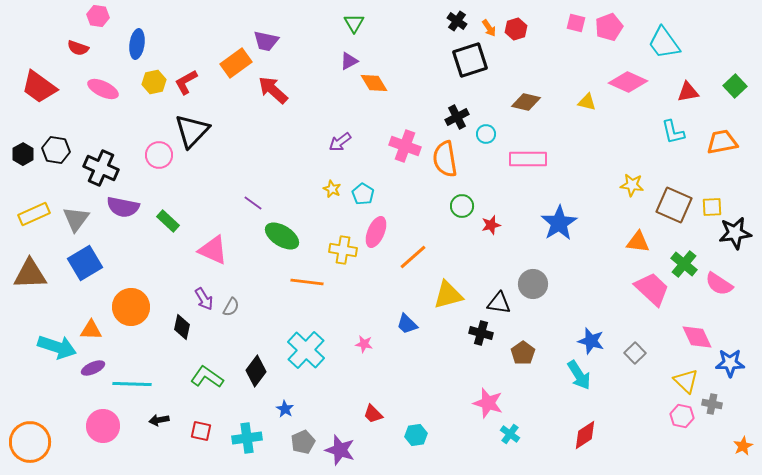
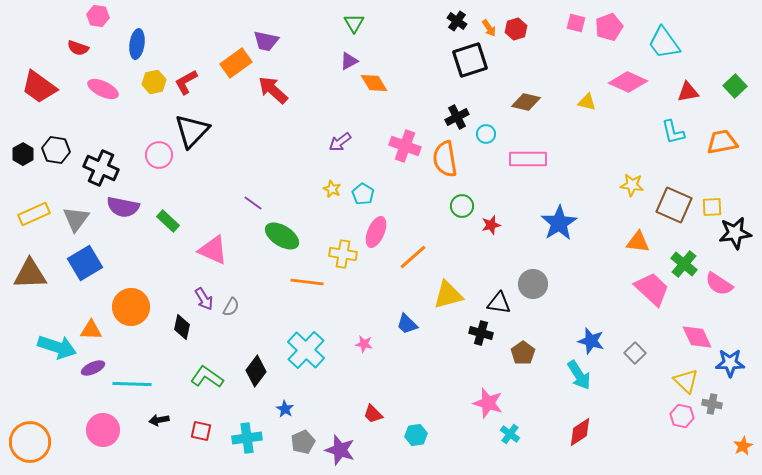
yellow cross at (343, 250): moved 4 px down
pink circle at (103, 426): moved 4 px down
red diamond at (585, 435): moved 5 px left, 3 px up
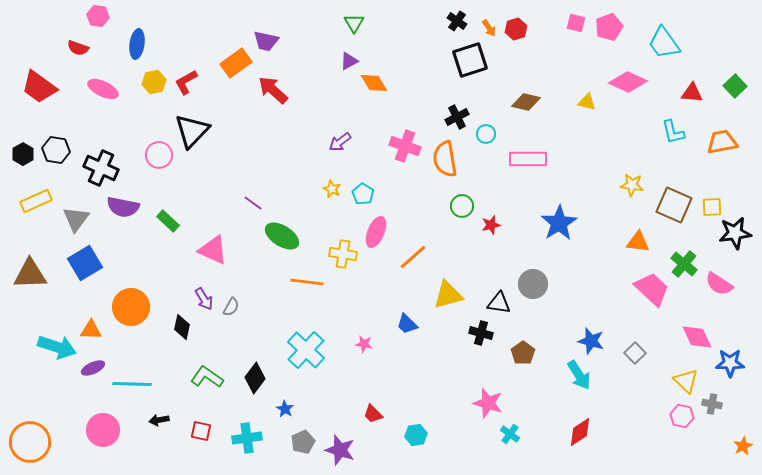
red triangle at (688, 92): moved 4 px right, 1 px down; rotated 15 degrees clockwise
yellow rectangle at (34, 214): moved 2 px right, 13 px up
black diamond at (256, 371): moved 1 px left, 7 px down
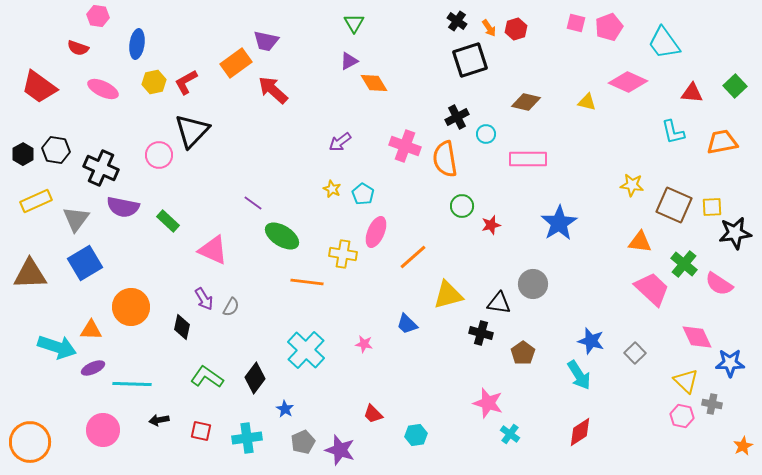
orange triangle at (638, 242): moved 2 px right
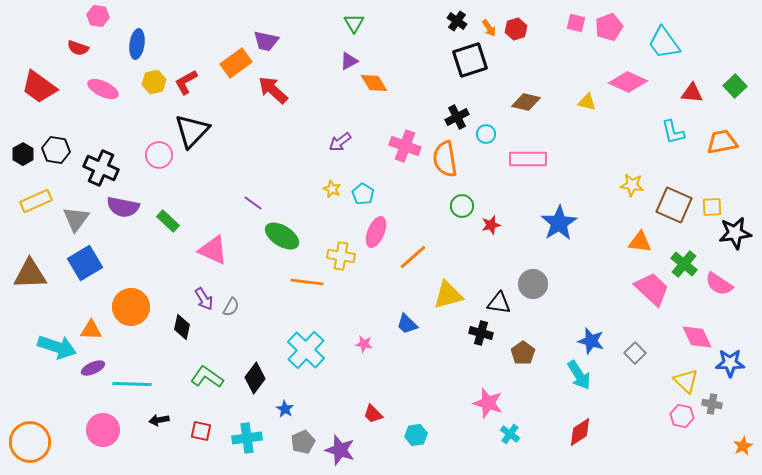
yellow cross at (343, 254): moved 2 px left, 2 px down
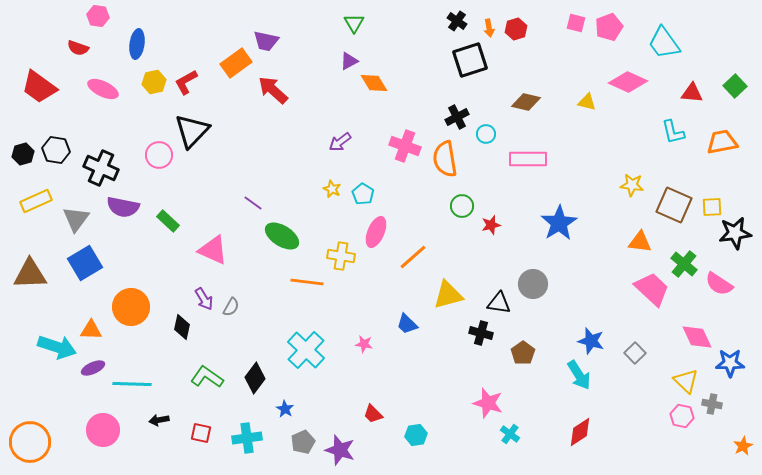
orange arrow at (489, 28): rotated 24 degrees clockwise
black hexagon at (23, 154): rotated 15 degrees clockwise
red square at (201, 431): moved 2 px down
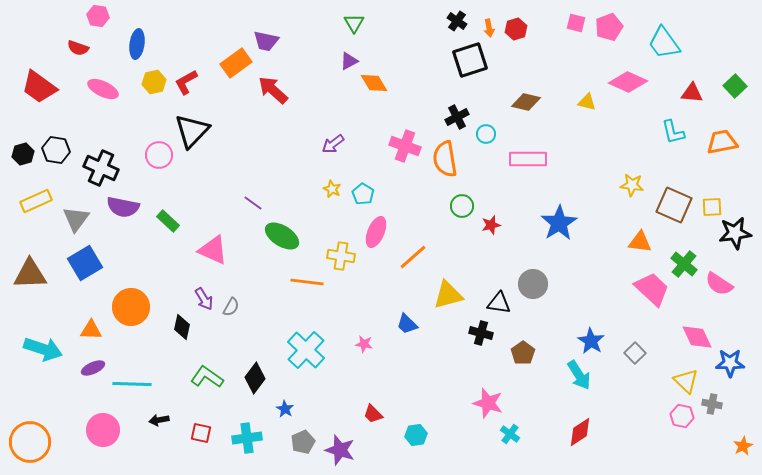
purple arrow at (340, 142): moved 7 px left, 2 px down
blue star at (591, 341): rotated 16 degrees clockwise
cyan arrow at (57, 347): moved 14 px left, 2 px down
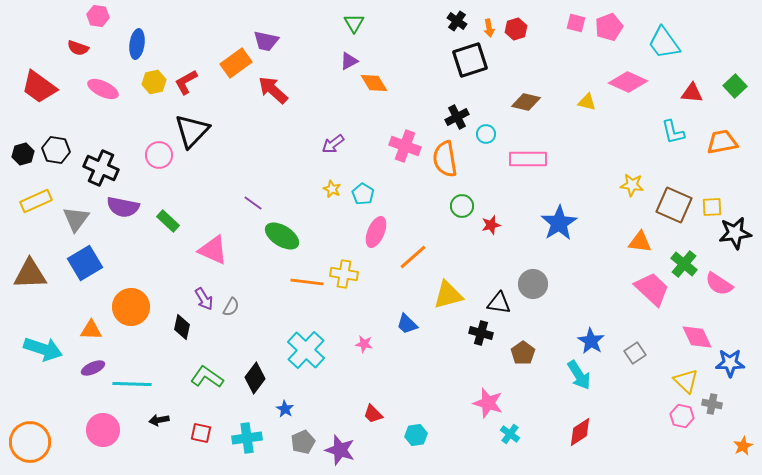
yellow cross at (341, 256): moved 3 px right, 18 px down
gray square at (635, 353): rotated 10 degrees clockwise
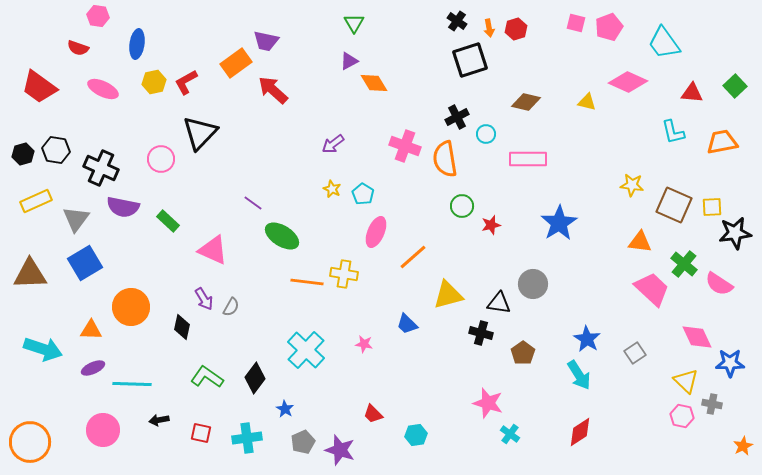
black triangle at (192, 131): moved 8 px right, 2 px down
pink circle at (159, 155): moved 2 px right, 4 px down
blue star at (591, 341): moved 4 px left, 2 px up
